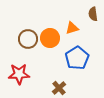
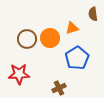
brown circle: moved 1 px left
brown cross: rotated 16 degrees clockwise
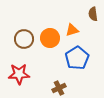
orange triangle: moved 2 px down
brown circle: moved 3 px left
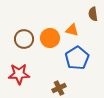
orange triangle: rotated 32 degrees clockwise
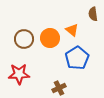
orange triangle: rotated 24 degrees clockwise
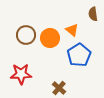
brown circle: moved 2 px right, 4 px up
blue pentagon: moved 2 px right, 3 px up
red star: moved 2 px right
brown cross: rotated 24 degrees counterclockwise
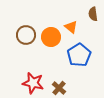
orange triangle: moved 1 px left, 3 px up
orange circle: moved 1 px right, 1 px up
red star: moved 12 px right, 9 px down; rotated 15 degrees clockwise
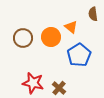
brown circle: moved 3 px left, 3 px down
